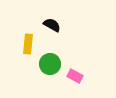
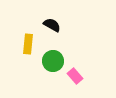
green circle: moved 3 px right, 3 px up
pink rectangle: rotated 21 degrees clockwise
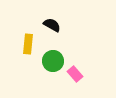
pink rectangle: moved 2 px up
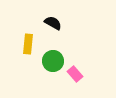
black semicircle: moved 1 px right, 2 px up
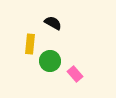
yellow rectangle: moved 2 px right
green circle: moved 3 px left
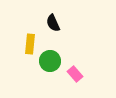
black semicircle: rotated 144 degrees counterclockwise
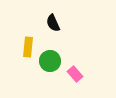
yellow rectangle: moved 2 px left, 3 px down
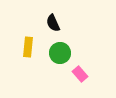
green circle: moved 10 px right, 8 px up
pink rectangle: moved 5 px right
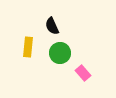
black semicircle: moved 1 px left, 3 px down
pink rectangle: moved 3 px right, 1 px up
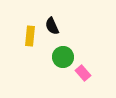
yellow rectangle: moved 2 px right, 11 px up
green circle: moved 3 px right, 4 px down
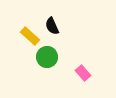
yellow rectangle: rotated 54 degrees counterclockwise
green circle: moved 16 px left
